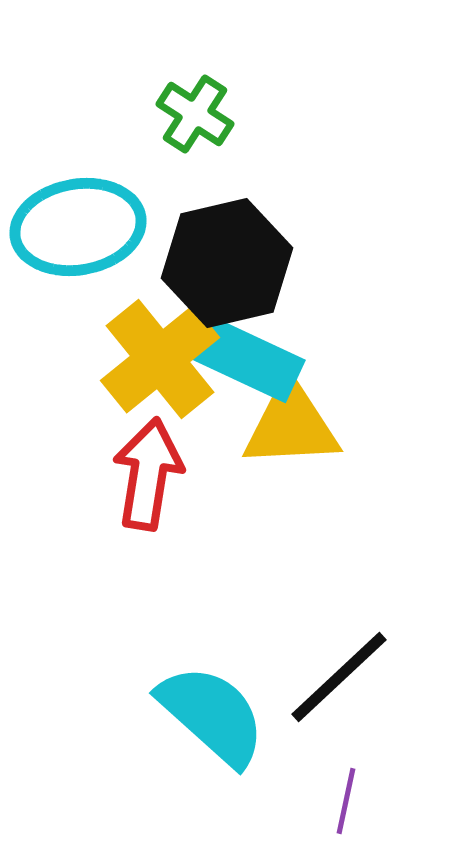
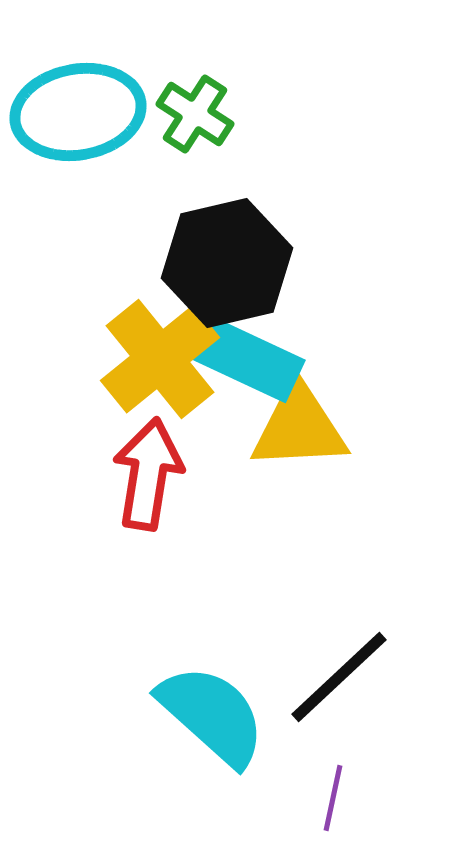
cyan ellipse: moved 115 px up
yellow triangle: moved 8 px right, 2 px down
purple line: moved 13 px left, 3 px up
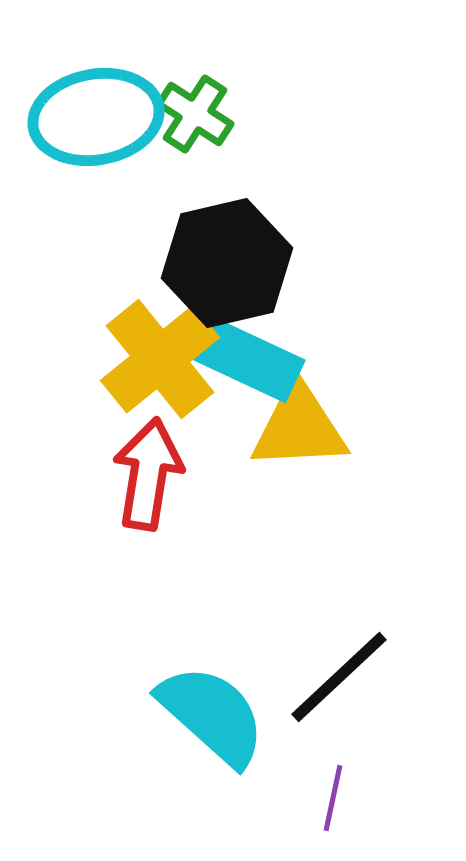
cyan ellipse: moved 18 px right, 5 px down
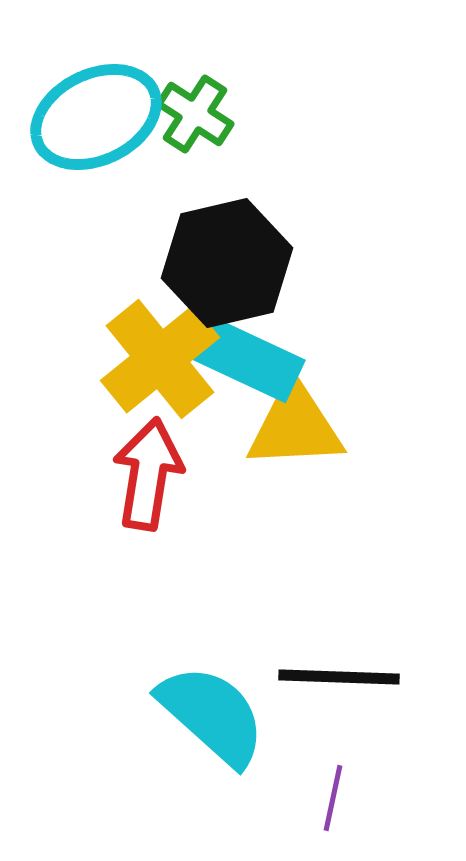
cyan ellipse: rotated 16 degrees counterclockwise
yellow triangle: moved 4 px left, 1 px up
black line: rotated 45 degrees clockwise
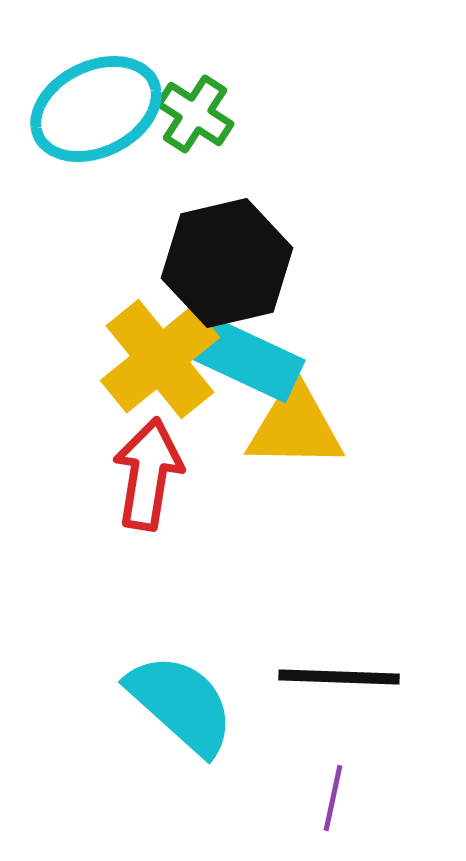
cyan ellipse: moved 8 px up
yellow triangle: rotated 4 degrees clockwise
cyan semicircle: moved 31 px left, 11 px up
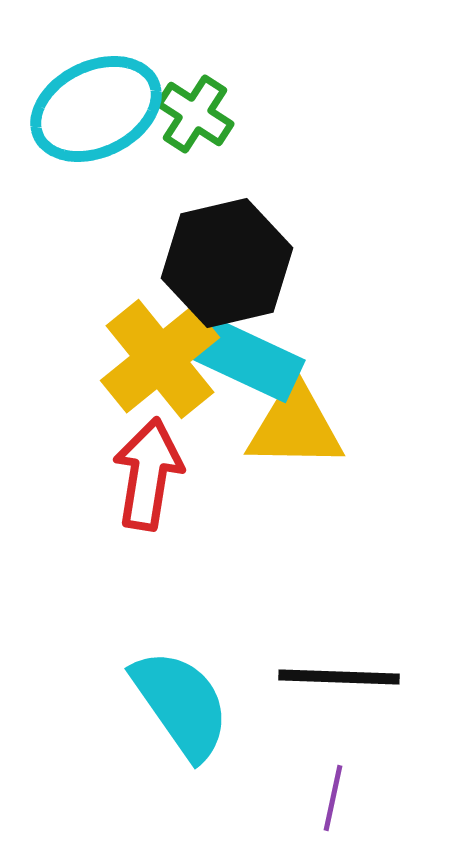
cyan semicircle: rotated 13 degrees clockwise
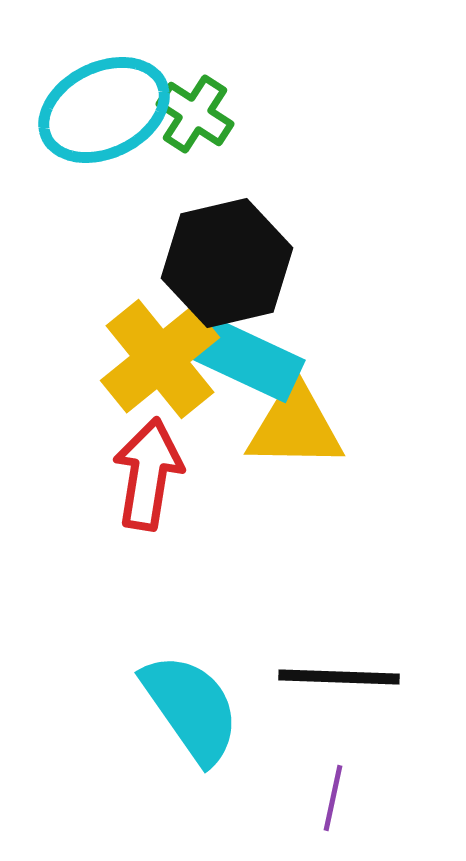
cyan ellipse: moved 8 px right, 1 px down
cyan semicircle: moved 10 px right, 4 px down
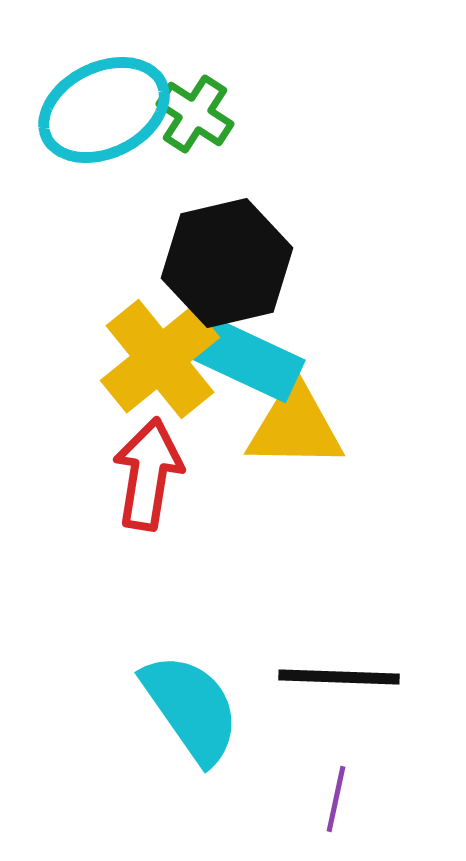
purple line: moved 3 px right, 1 px down
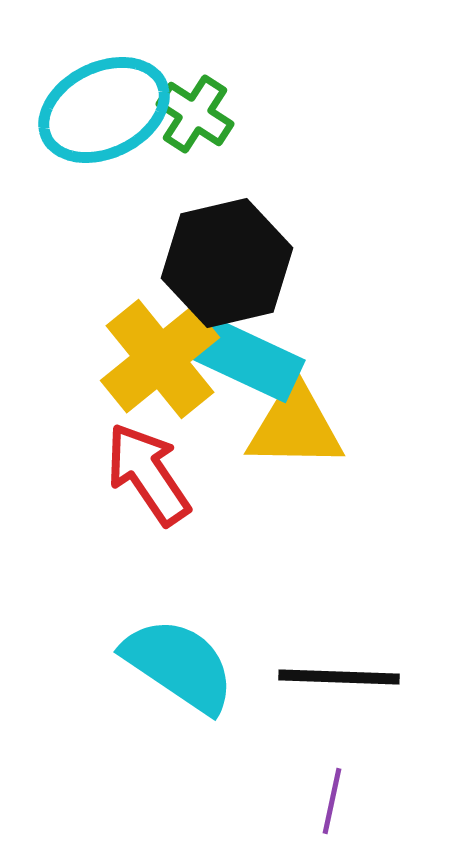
red arrow: rotated 43 degrees counterclockwise
cyan semicircle: moved 12 px left, 43 px up; rotated 21 degrees counterclockwise
purple line: moved 4 px left, 2 px down
